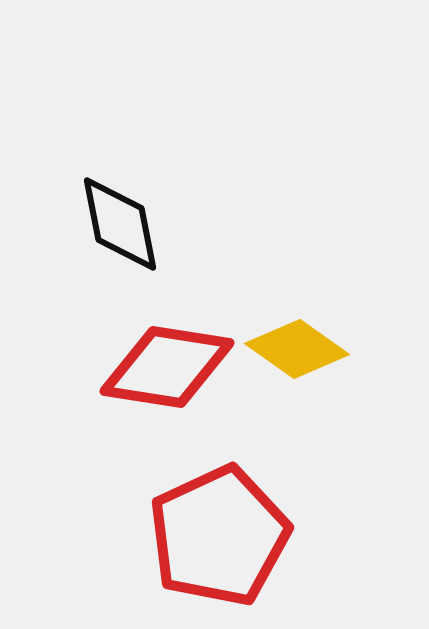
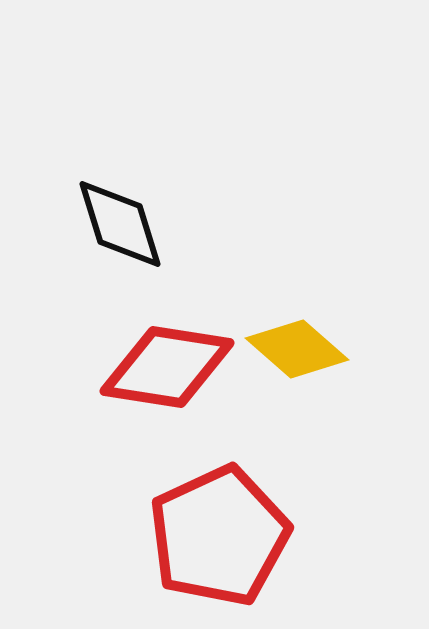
black diamond: rotated 6 degrees counterclockwise
yellow diamond: rotated 6 degrees clockwise
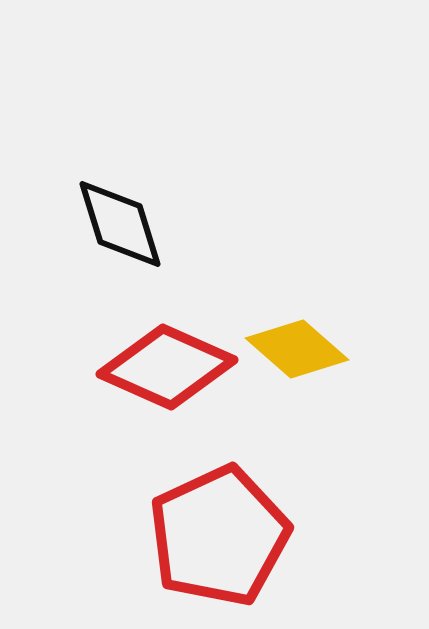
red diamond: rotated 15 degrees clockwise
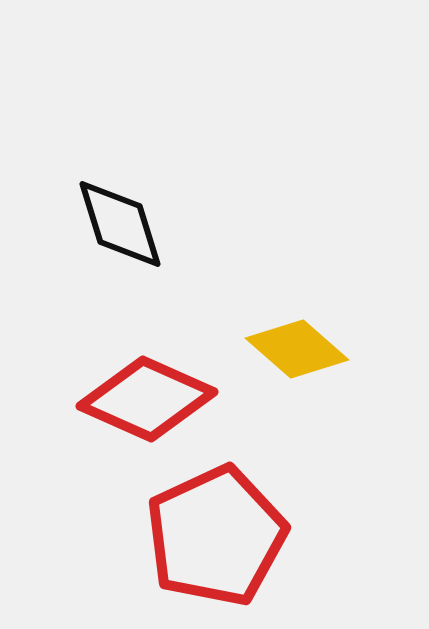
red diamond: moved 20 px left, 32 px down
red pentagon: moved 3 px left
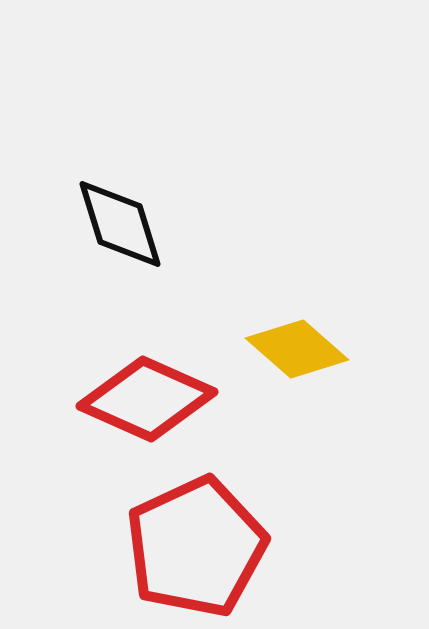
red pentagon: moved 20 px left, 11 px down
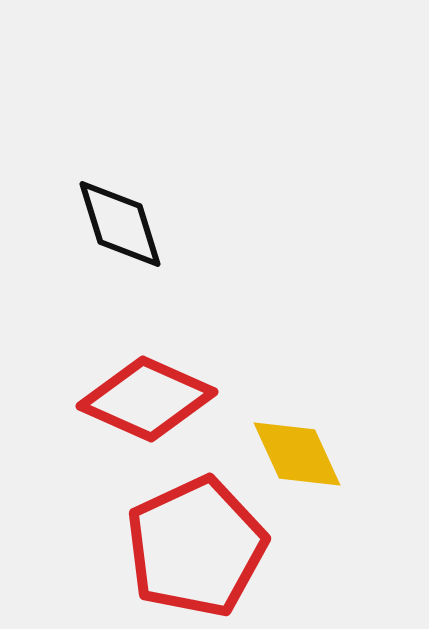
yellow diamond: moved 105 px down; rotated 24 degrees clockwise
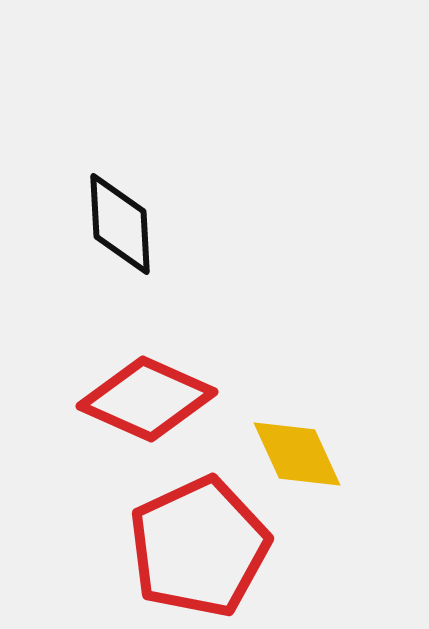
black diamond: rotated 14 degrees clockwise
red pentagon: moved 3 px right
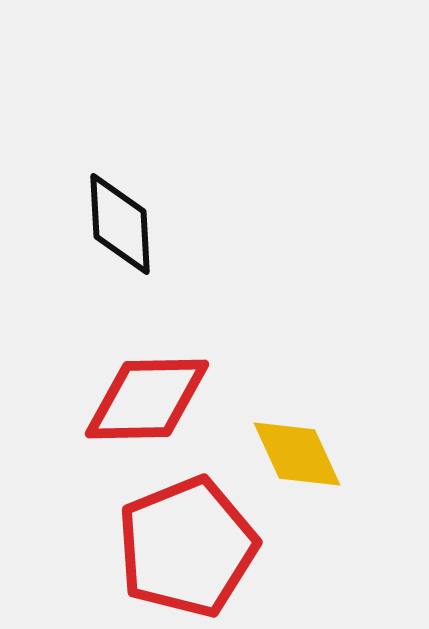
red diamond: rotated 25 degrees counterclockwise
red pentagon: moved 12 px left; rotated 3 degrees clockwise
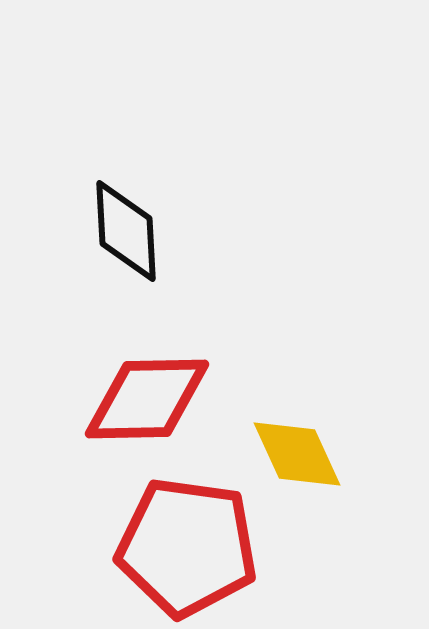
black diamond: moved 6 px right, 7 px down
red pentagon: rotated 30 degrees clockwise
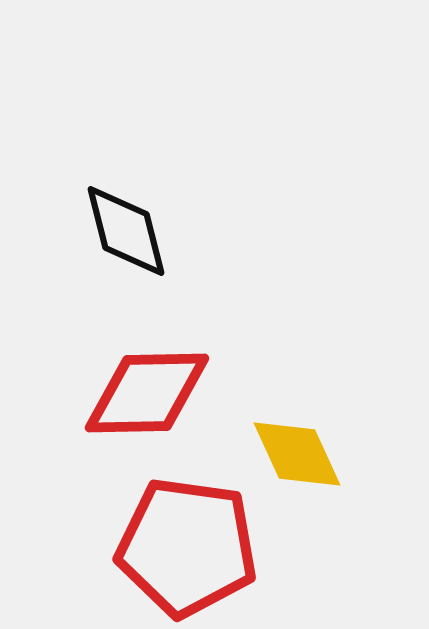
black diamond: rotated 11 degrees counterclockwise
red diamond: moved 6 px up
